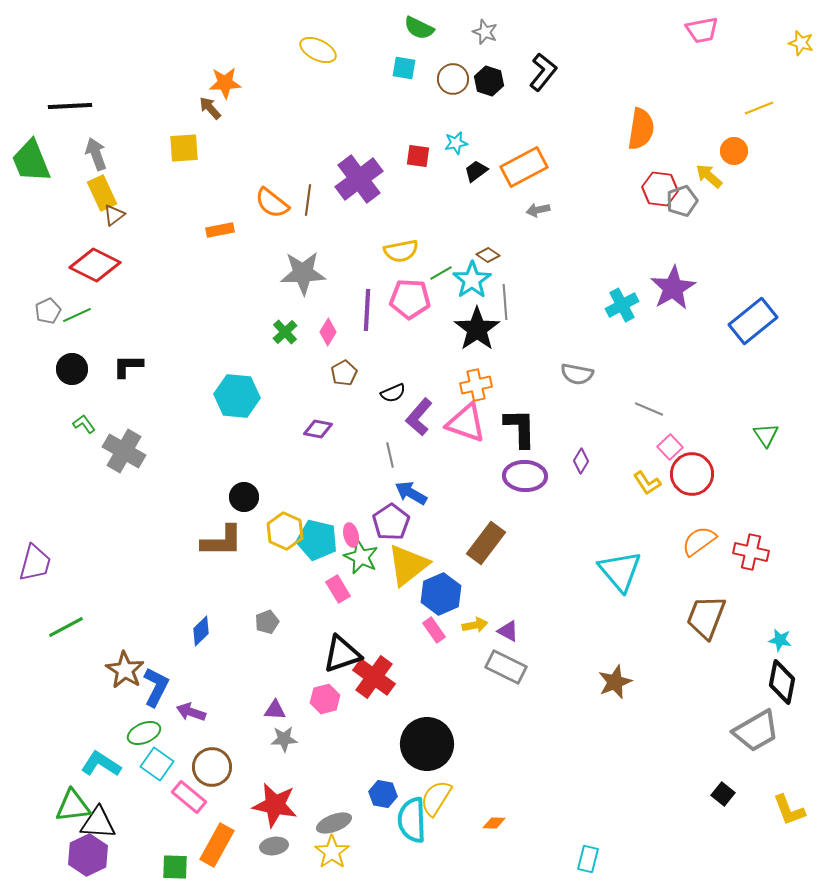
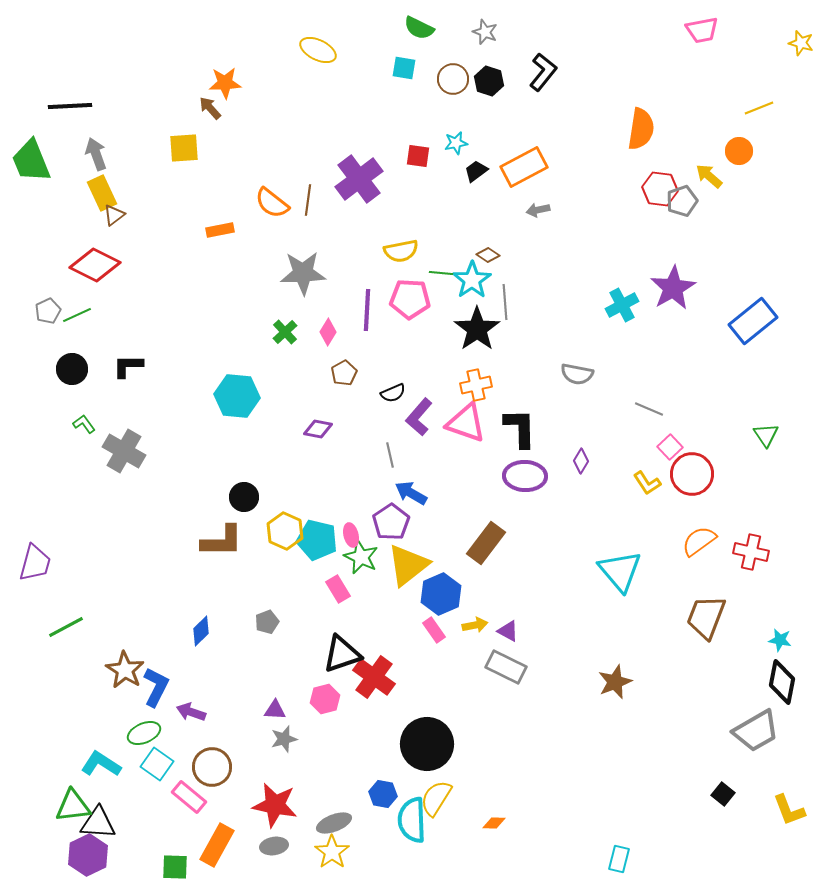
orange circle at (734, 151): moved 5 px right
green line at (441, 273): rotated 35 degrees clockwise
gray star at (284, 739): rotated 12 degrees counterclockwise
cyan rectangle at (588, 859): moved 31 px right
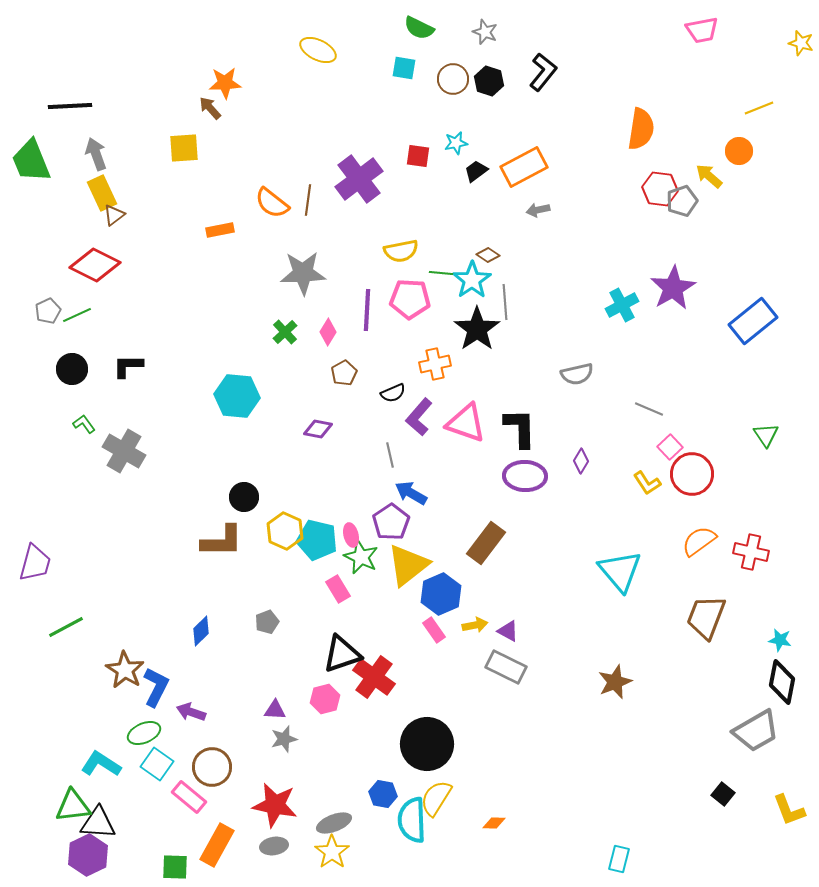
gray semicircle at (577, 374): rotated 24 degrees counterclockwise
orange cross at (476, 385): moved 41 px left, 21 px up
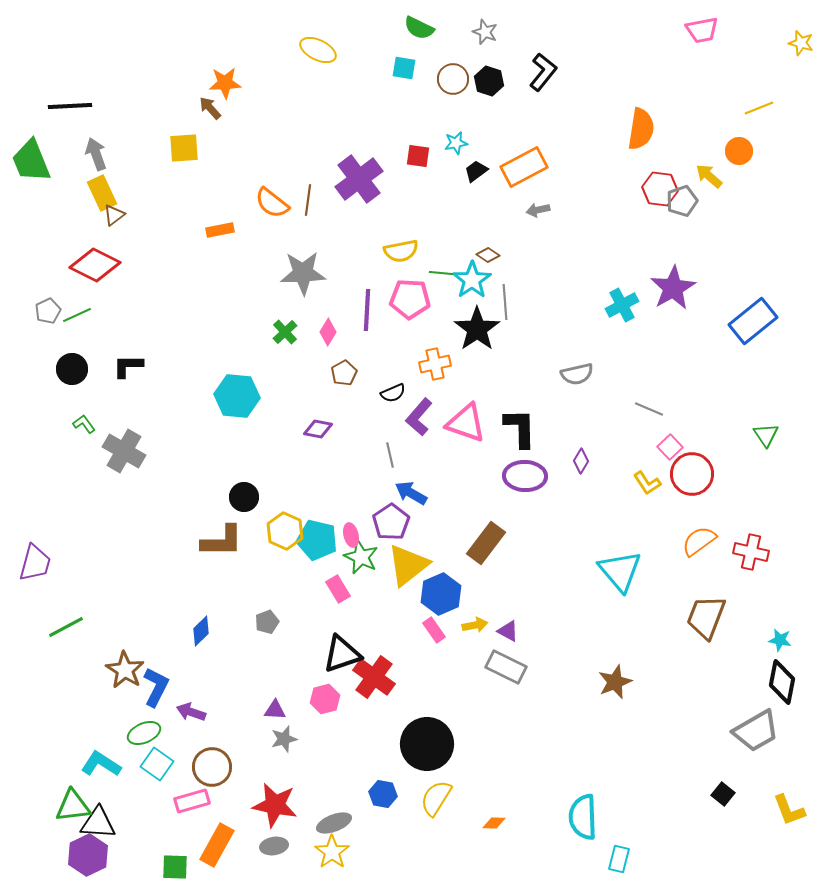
pink rectangle at (189, 797): moved 3 px right, 4 px down; rotated 56 degrees counterclockwise
cyan semicircle at (412, 820): moved 171 px right, 3 px up
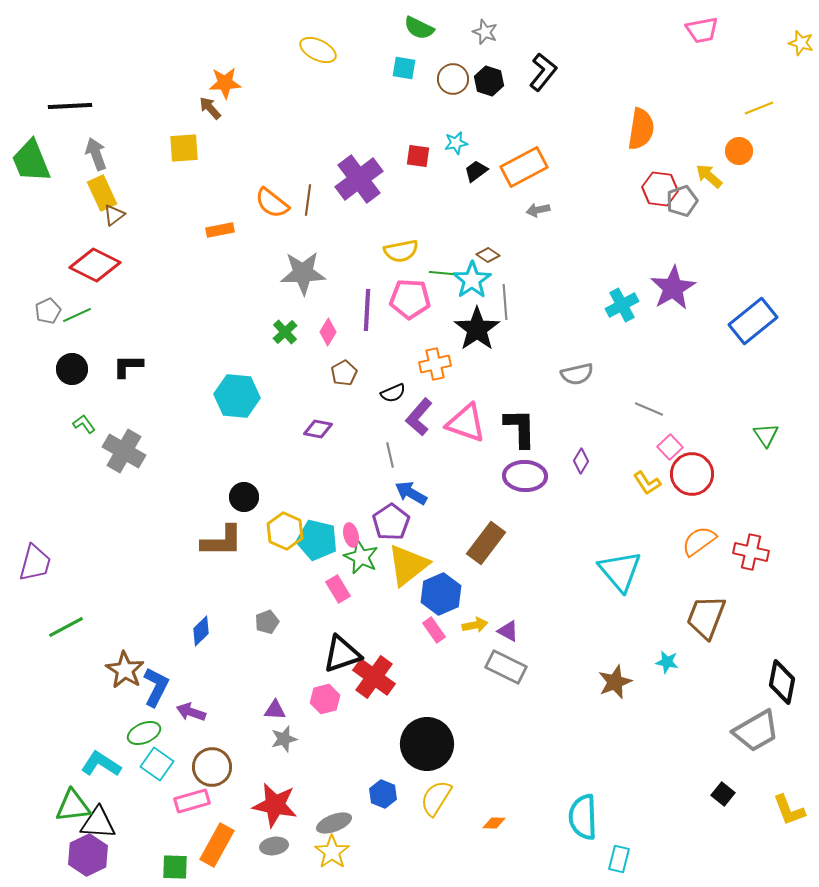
cyan star at (780, 640): moved 113 px left, 22 px down
blue hexagon at (383, 794): rotated 12 degrees clockwise
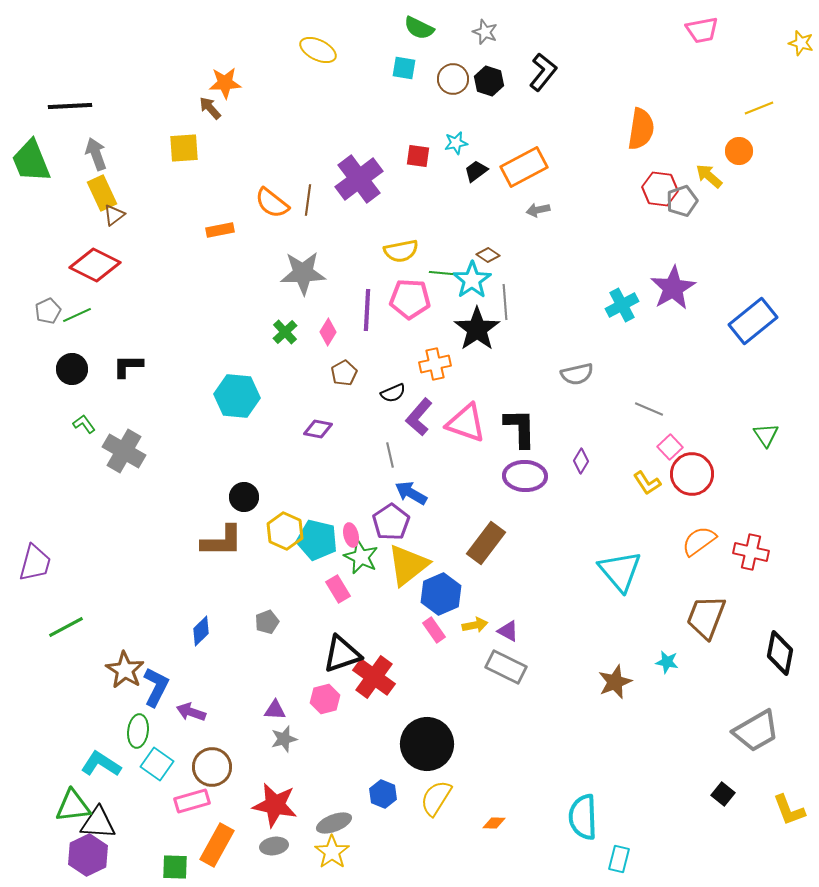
black diamond at (782, 682): moved 2 px left, 29 px up
green ellipse at (144, 733): moved 6 px left, 2 px up; rotated 60 degrees counterclockwise
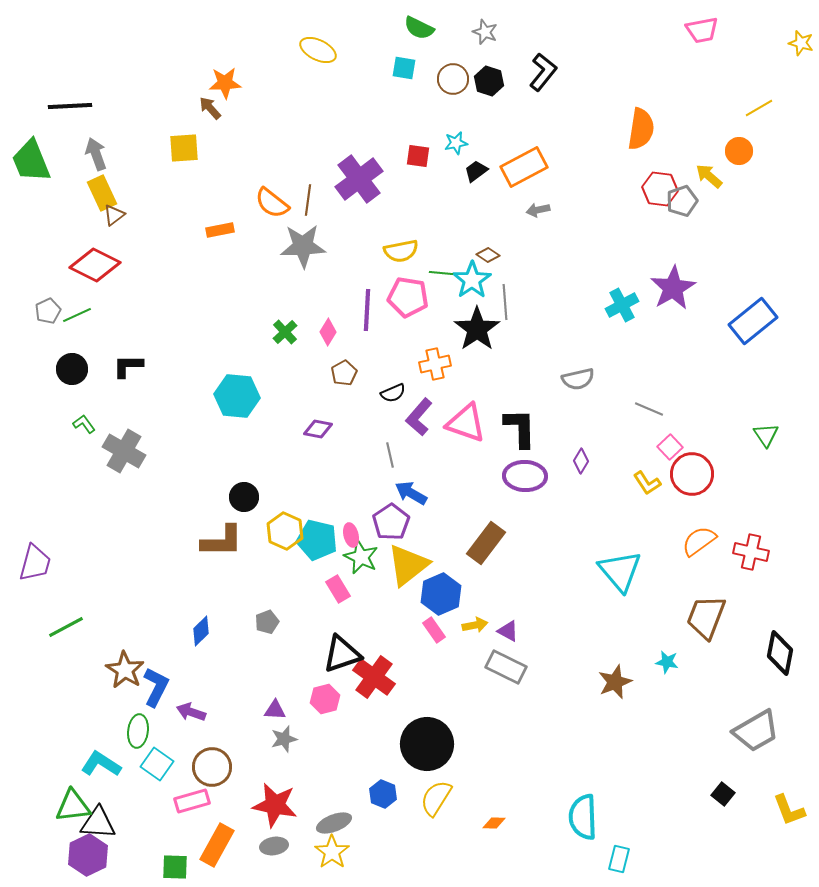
yellow line at (759, 108): rotated 8 degrees counterclockwise
gray star at (303, 273): moved 27 px up
pink pentagon at (410, 299): moved 2 px left, 2 px up; rotated 6 degrees clockwise
gray semicircle at (577, 374): moved 1 px right, 5 px down
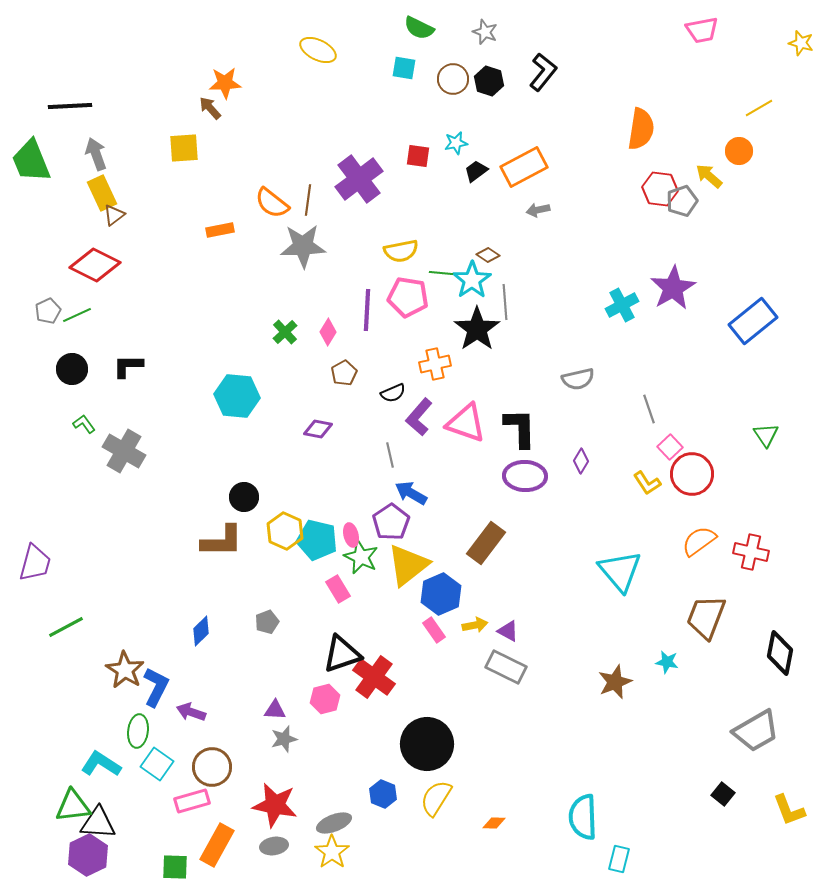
gray line at (649, 409): rotated 48 degrees clockwise
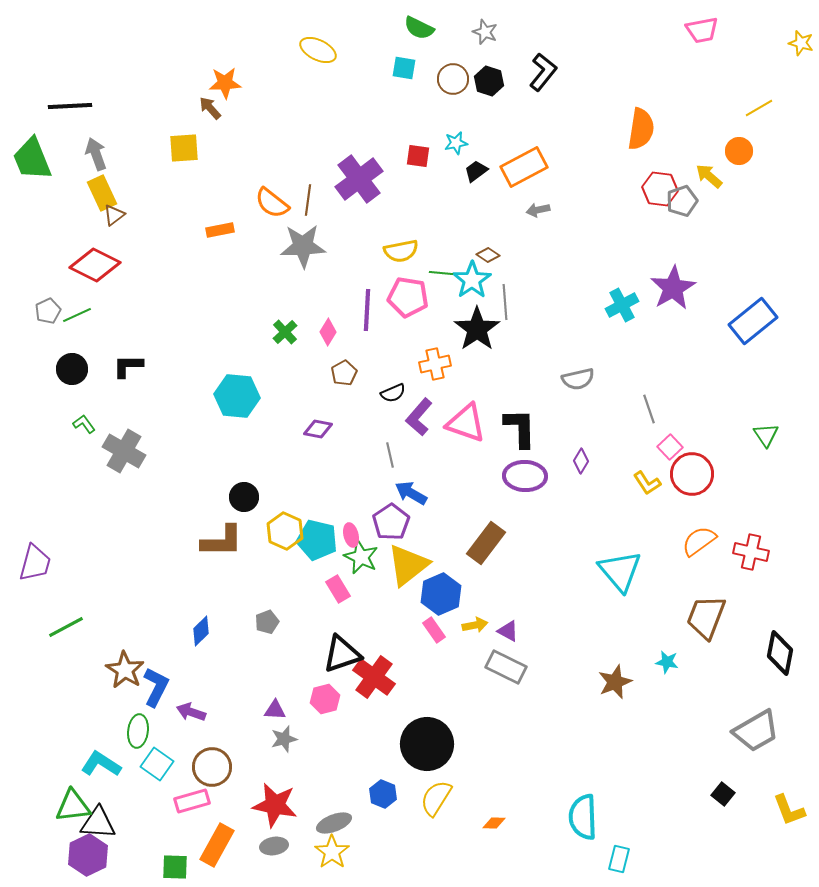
green trapezoid at (31, 161): moved 1 px right, 2 px up
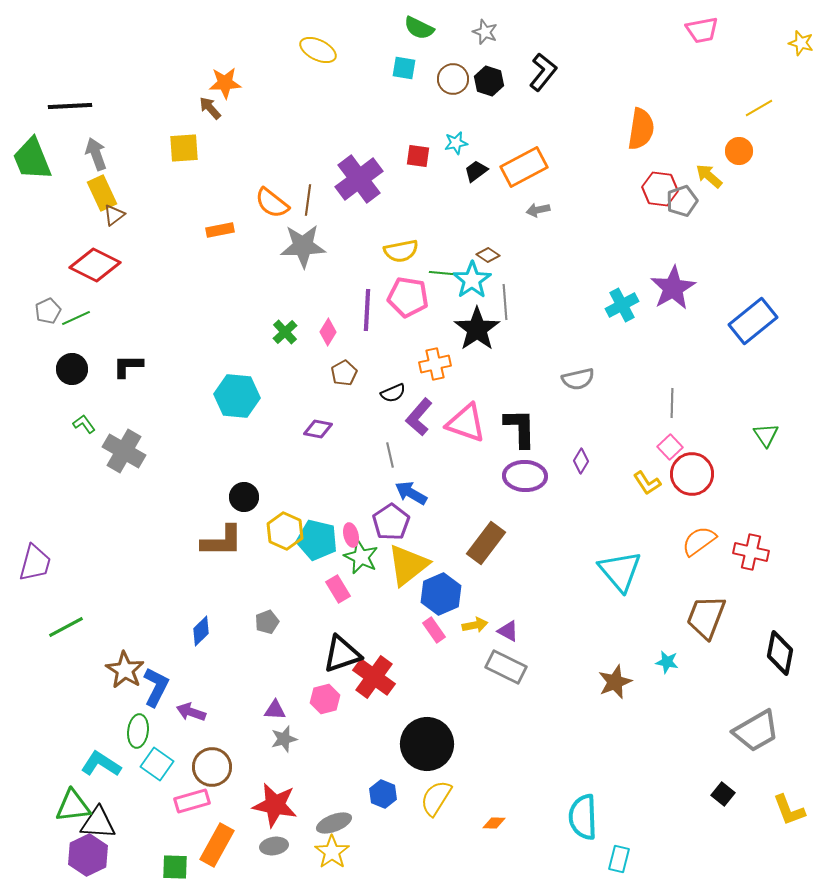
green line at (77, 315): moved 1 px left, 3 px down
gray line at (649, 409): moved 23 px right, 6 px up; rotated 20 degrees clockwise
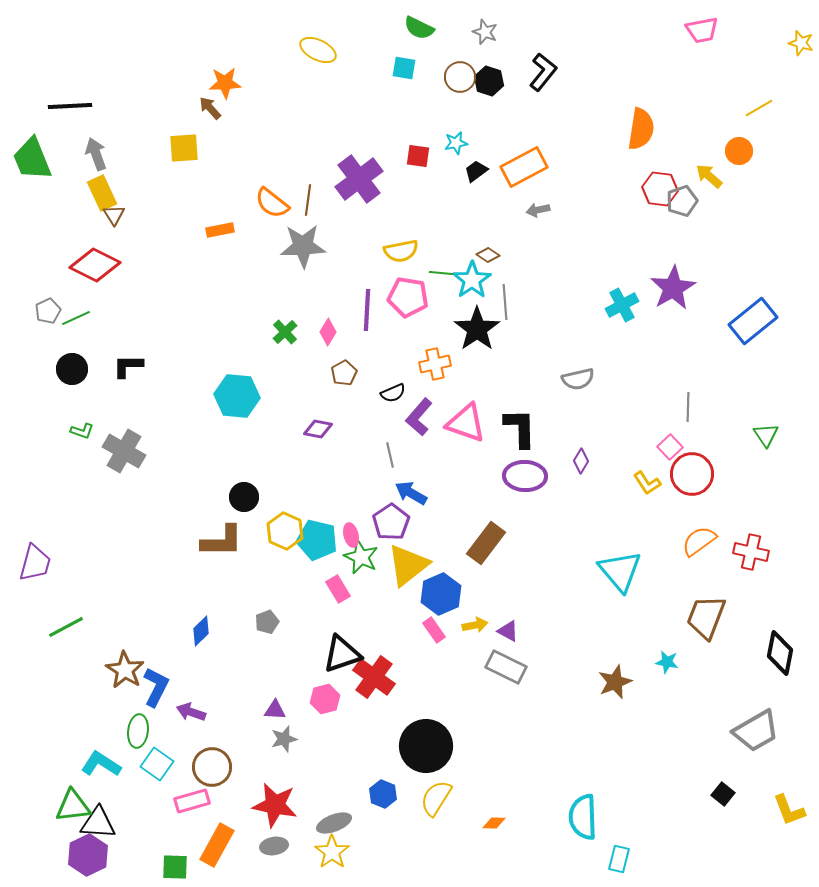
brown circle at (453, 79): moved 7 px right, 2 px up
brown triangle at (114, 215): rotated 25 degrees counterclockwise
gray line at (672, 403): moved 16 px right, 4 px down
green L-shape at (84, 424): moved 2 px left, 7 px down; rotated 145 degrees clockwise
black circle at (427, 744): moved 1 px left, 2 px down
